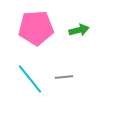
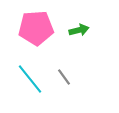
gray line: rotated 60 degrees clockwise
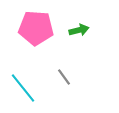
pink pentagon: rotated 8 degrees clockwise
cyan line: moved 7 px left, 9 px down
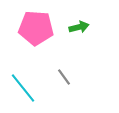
green arrow: moved 3 px up
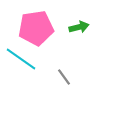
pink pentagon: rotated 12 degrees counterclockwise
cyan line: moved 2 px left, 29 px up; rotated 16 degrees counterclockwise
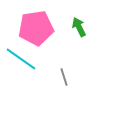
green arrow: rotated 102 degrees counterclockwise
gray line: rotated 18 degrees clockwise
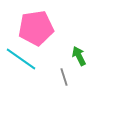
green arrow: moved 29 px down
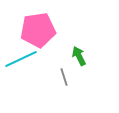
pink pentagon: moved 2 px right, 2 px down
cyan line: rotated 60 degrees counterclockwise
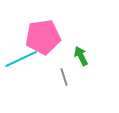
pink pentagon: moved 5 px right, 7 px down
green arrow: moved 2 px right
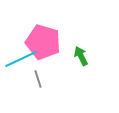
pink pentagon: moved 5 px down; rotated 24 degrees clockwise
gray line: moved 26 px left, 2 px down
